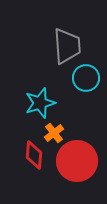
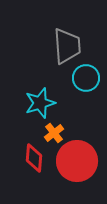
red diamond: moved 3 px down
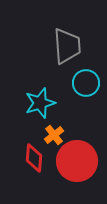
cyan circle: moved 5 px down
orange cross: moved 2 px down
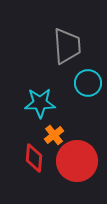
cyan circle: moved 2 px right
cyan star: rotated 16 degrees clockwise
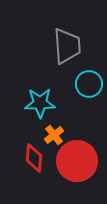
cyan circle: moved 1 px right, 1 px down
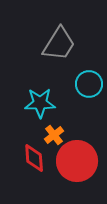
gray trapezoid: moved 8 px left, 2 px up; rotated 36 degrees clockwise
red diamond: rotated 8 degrees counterclockwise
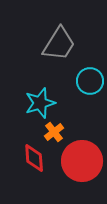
cyan circle: moved 1 px right, 3 px up
cyan star: rotated 16 degrees counterclockwise
orange cross: moved 3 px up
red circle: moved 5 px right
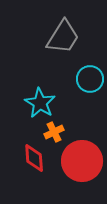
gray trapezoid: moved 4 px right, 7 px up
cyan circle: moved 2 px up
cyan star: rotated 24 degrees counterclockwise
orange cross: rotated 12 degrees clockwise
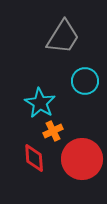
cyan circle: moved 5 px left, 2 px down
orange cross: moved 1 px left, 1 px up
red circle: moved 2 px up
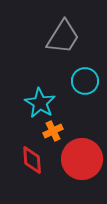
red diamond: moved 2 px left, 2 px down
